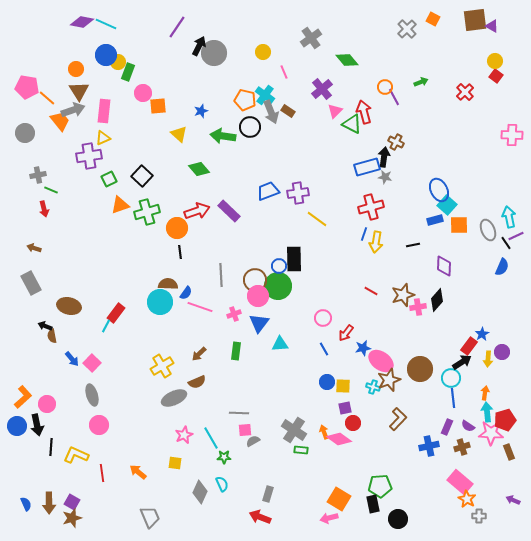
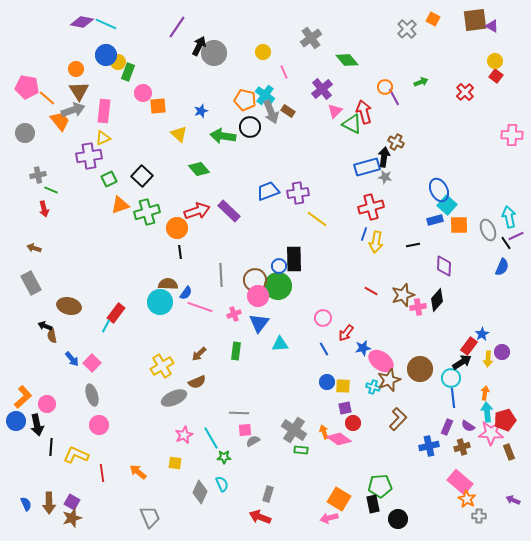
blue circle at (17, 426): moved 1 px left, 5 px up
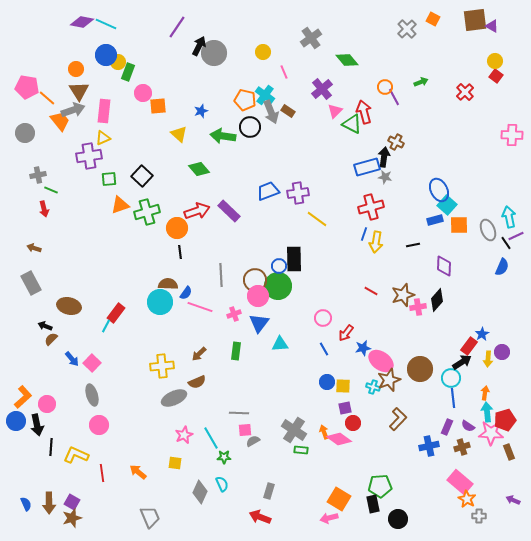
green square at (109, 179): rotated 21 degrees clockwise
brown semicircle at (52, 336): moved 1 px left, 3 px down; rotated 56 degrees clockwise
yellow cross at (162, 366): rotated 25 degrees clockwise
gray rectangle at (268, 494): moved 1 px right, 3 px up
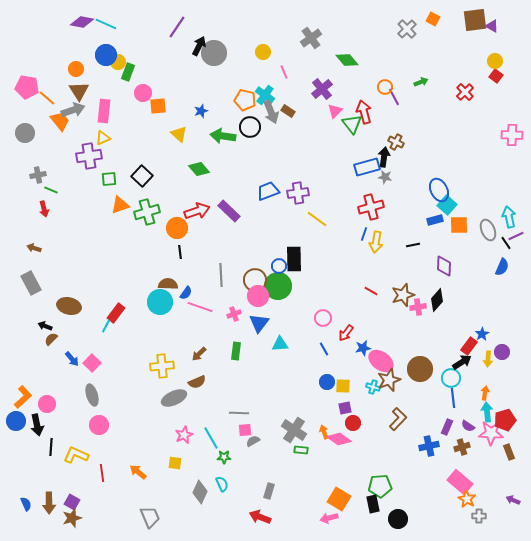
green triangle at (352, 124): rotated 25 degrees clockwise
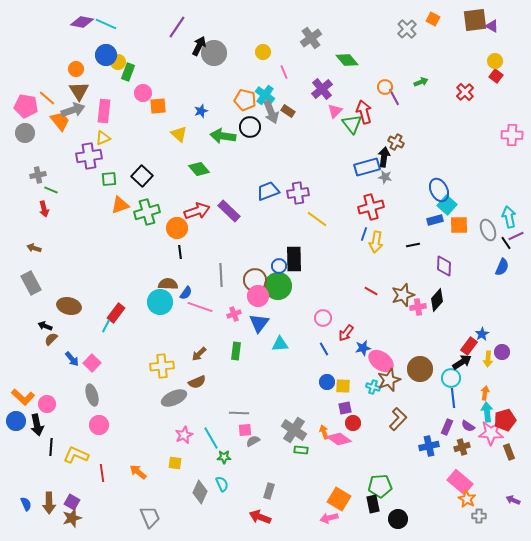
pink pentagon at (27, 87): moved 1 px left, 19 px down
orange L-shape at (23, 397): rotated 85 degrees clockwise
